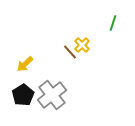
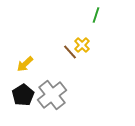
green line: moved 17 px left, 8 px up
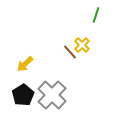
gray cross: rotated 8 degrees counterclockwise
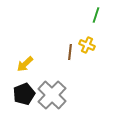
yellow cross: moved 5 px right; rotated 21 degrees counterclockwise
brown line: rotated 49 degrees clockwise
black pentagon: moved 1 px right, 1 px up; rotated 10 degrees clockwise
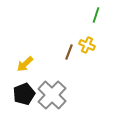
brown line: moved 1 px left; rotated 14 degrees clockwise
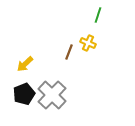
green line: moved 2 px right
yellow cross: moved 1 px right, 2 px up
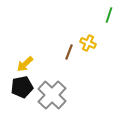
green line: moved 11 px right
black pentagon: moved 2 px left, 7 px up; rotated 10 degrees clockwise
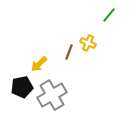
green line: rotated 21 degrees clockwise
yellow arrow: moved 14 px right
gray cross: rotated 16 degrees clockwise
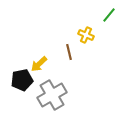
yellow cross: moved 2 px left, 8 px up
brown line: rotated 35 degrees counterclockwise
black pentagon: moved 7 px up
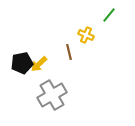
black pentagon: moved 17 px up
